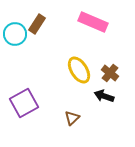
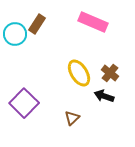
yellow ellipse: moved 3 px down
purple square: rotated 16 degrees counterclockwise
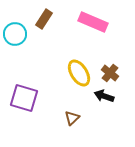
brown rectangle: moved 7 px right, 5 px up
purple square: moved 5 px up; rotated 28 degrees counterclockwise
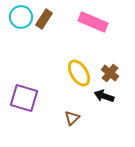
cyan circle: moved 6 px right, 17 px up
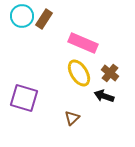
cyan circle: moved 1 px right, 1 px up
pink rectangle: moved 10 px left, 21 px down
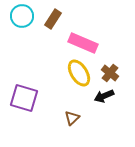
brown rectangle: moved 9 px right
black arrow: rotated 42 degrees counterclockwise
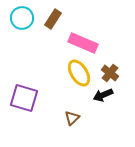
cyan circle: moved 2 px down
black arrow: moved 1 px left, 1 px up
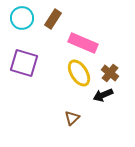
purple square: moved 35 px up
